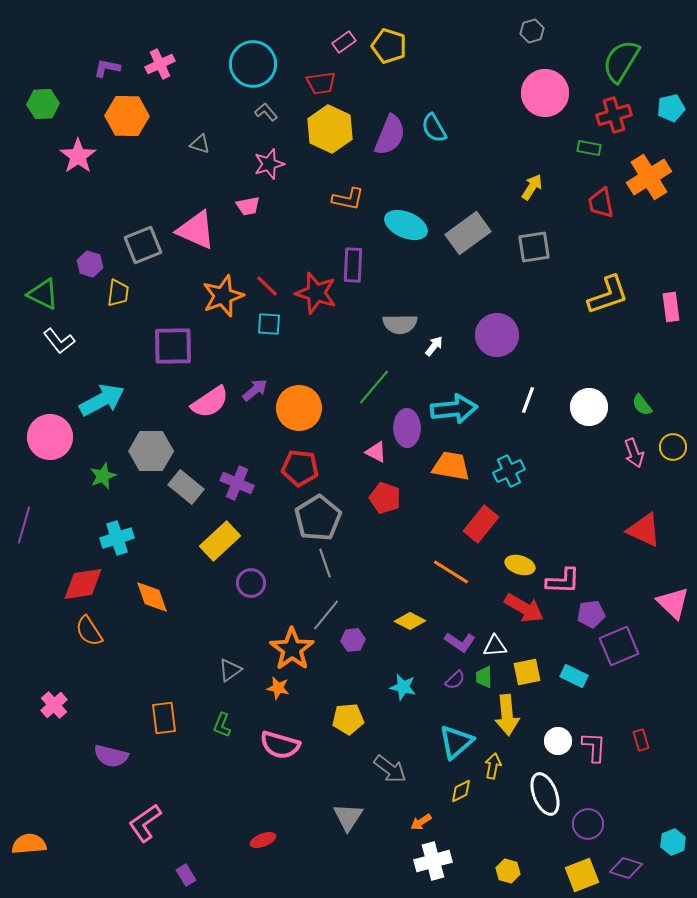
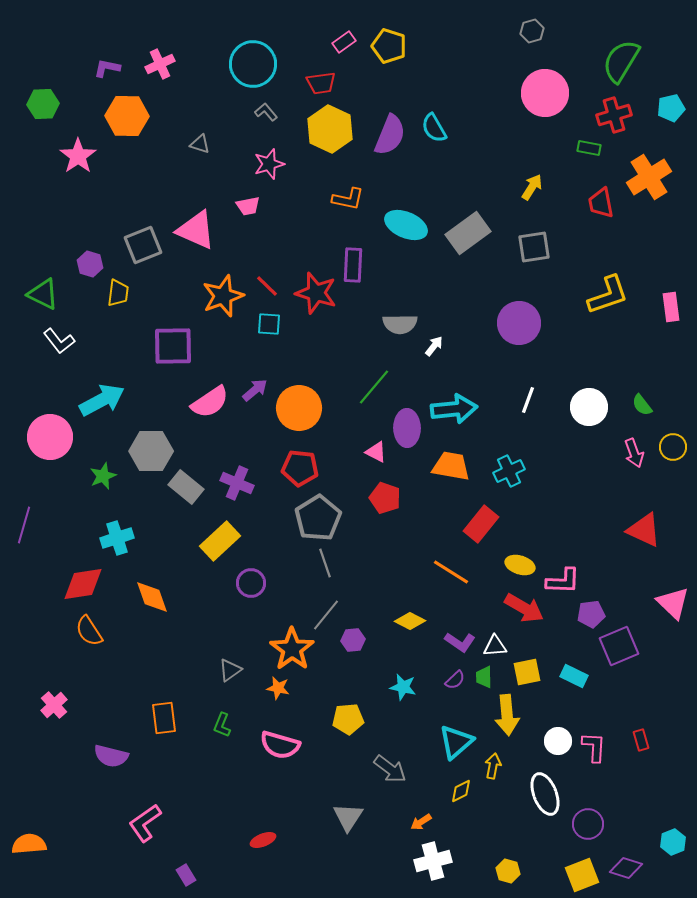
purple circle at (497, 335): moved 22 px right, 12 px up
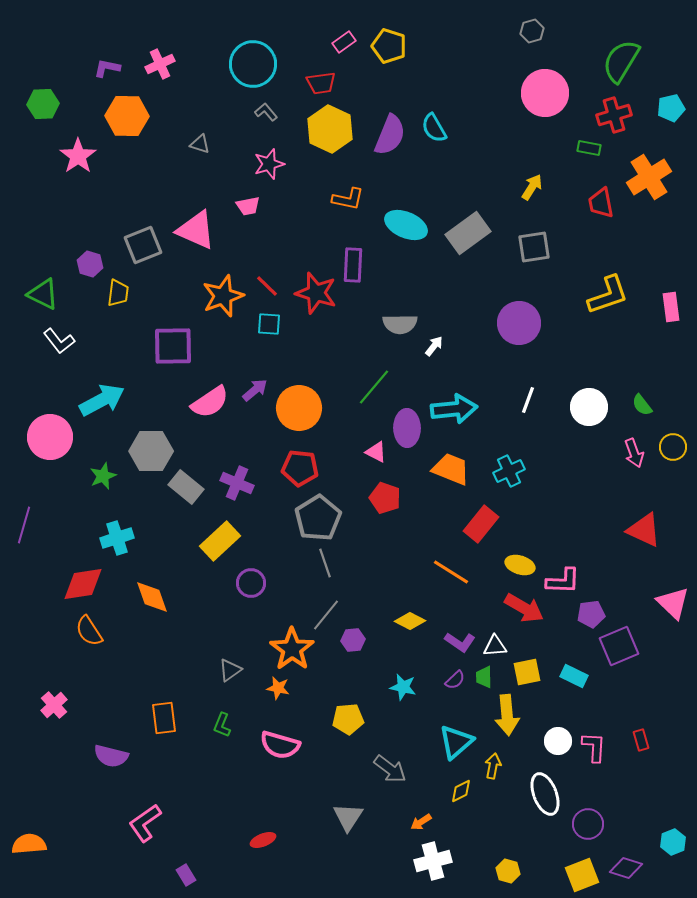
orange trapezoid at (451, 466): moved 3 px down; rotated 12 degrees clockwise
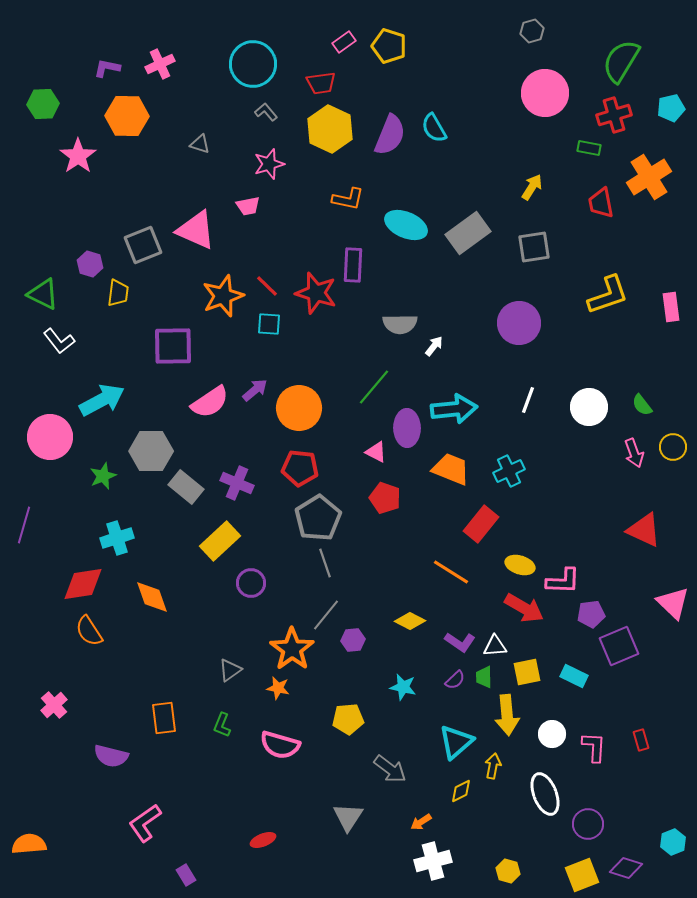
white circle at (558, 741): moved 6 px left, 7 px up
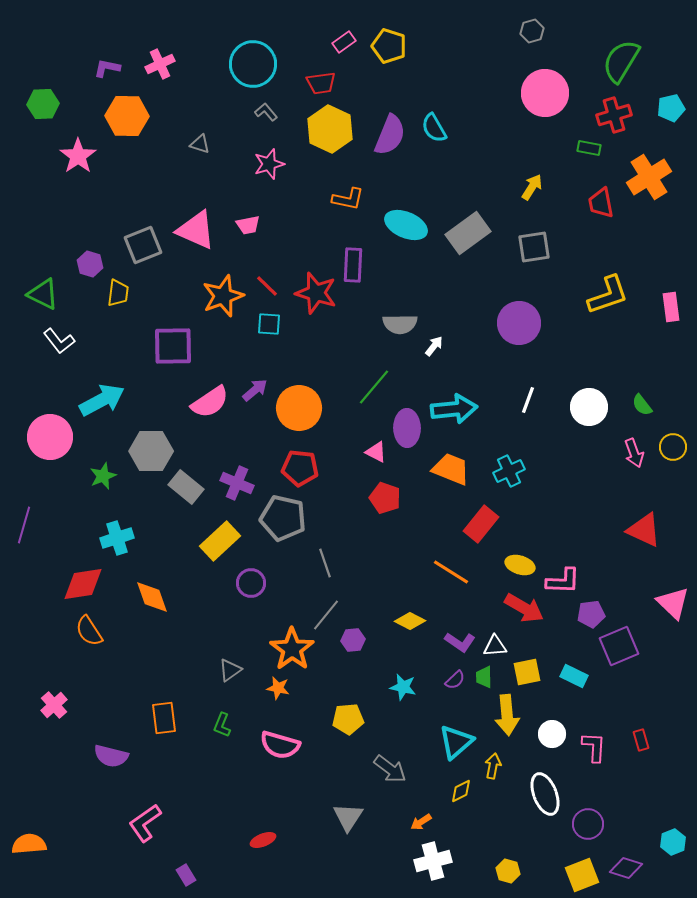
pink trapezoid at (248, 206): moved 19 px down
gray pentagon at (318, 518): moved 35 px left; rotated 27 degrees counterclockwise
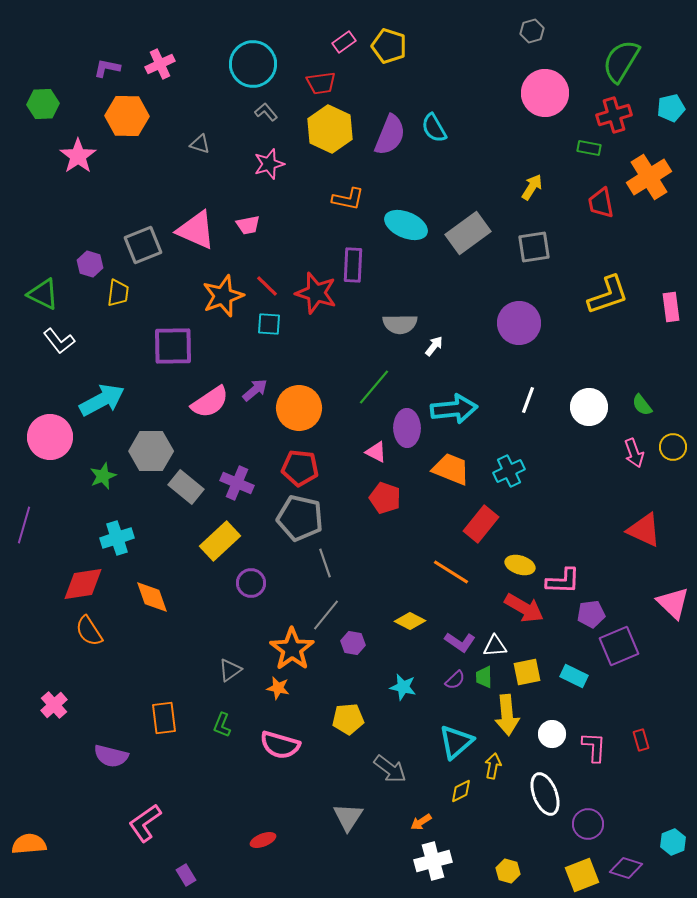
gray pentagon at (283, 518): moved 17 px right
purple hexagon at (353, 640): moved 3 px down; rotated 15 degrees clockwise
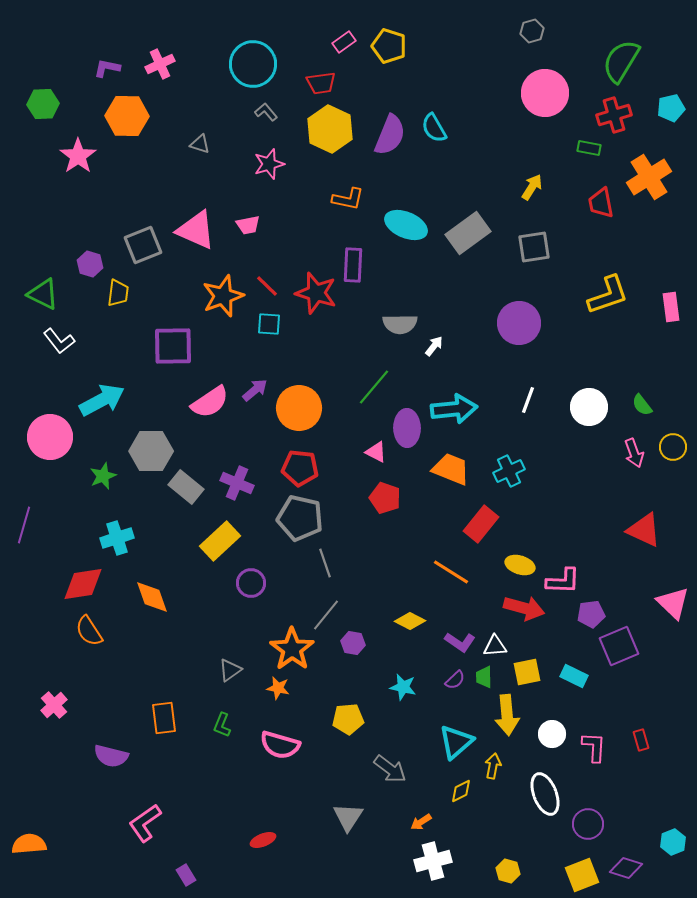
red arrow at (524, 608): rotated 15 degrees counterclockwise
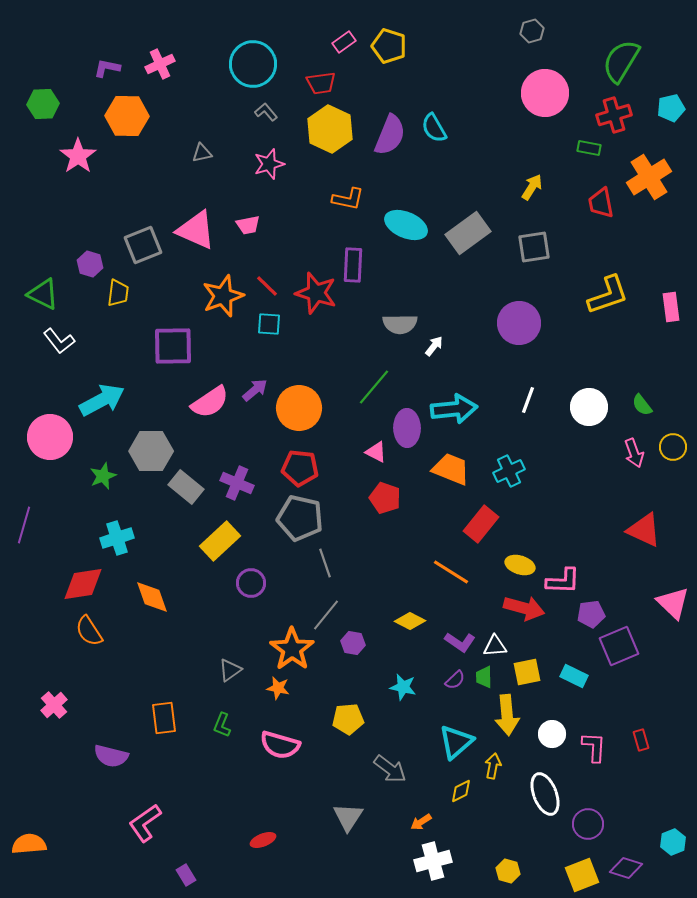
gray triangle at (200, 144): moved 2 px right, 9 px down; rotated 30 degrees counterclockwise
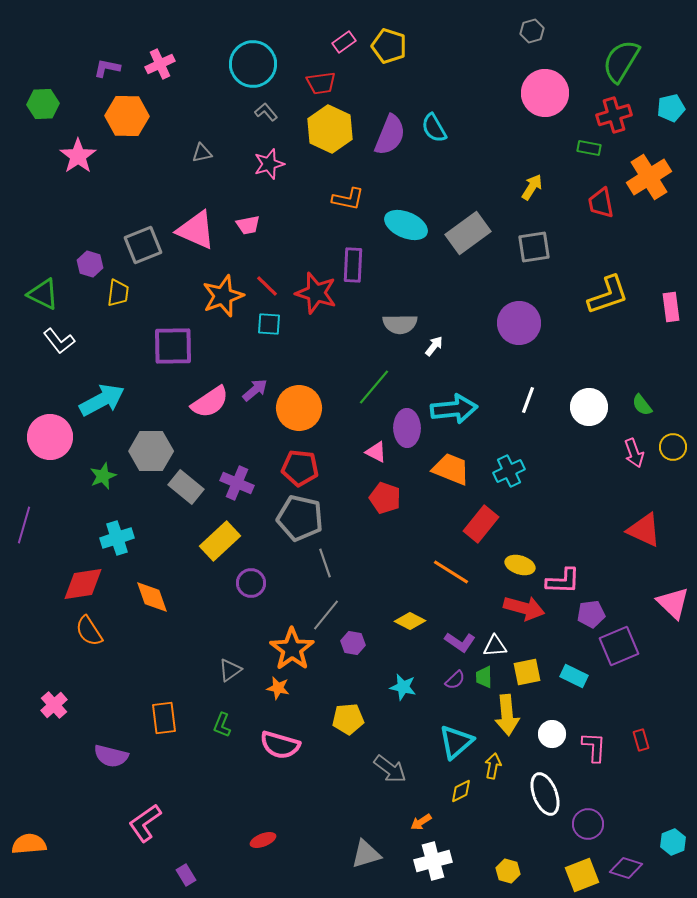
gray triangle at (348, 817): moved 18 px right, 37 px down; rotated 40 degrees clockwise
